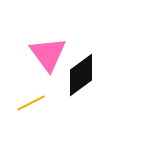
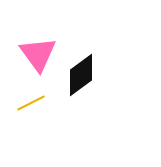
pink triangle: moved 10 px left
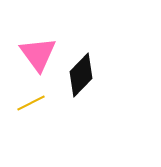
black diamond: rotated 9 degrees counterclockwise
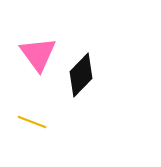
yellow line: moved 1 px right, 19 px down; rotated 48 degrees clockwise
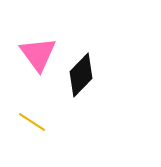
yellow line: rotated 12 degrees clockwise
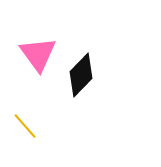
yellow line: moved 7 px left, 4 px down; rotated 16 degrees clockwise
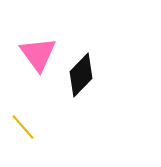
yellow line: moved 2 px left, 1 px down
